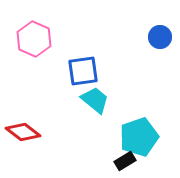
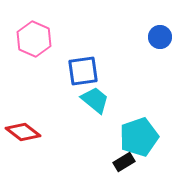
black rectangle: moved 1 px left, 1 px down
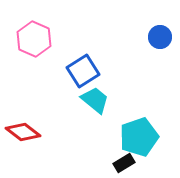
blue square: rotated 24 degrees counterclockwise
black rectangle: moved 1 px down
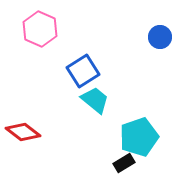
pink hexagon: moved 6 px right, 10 px up
